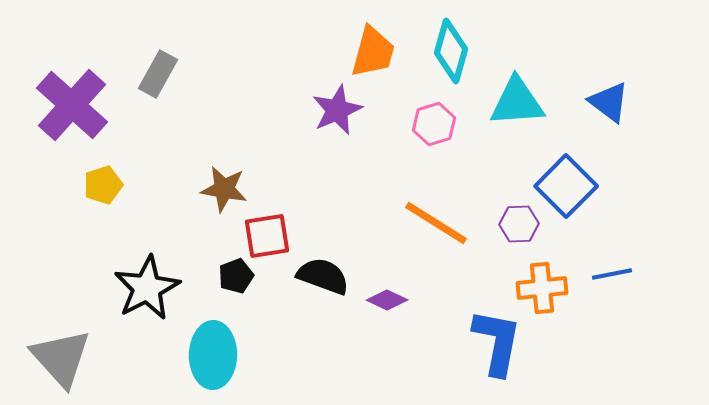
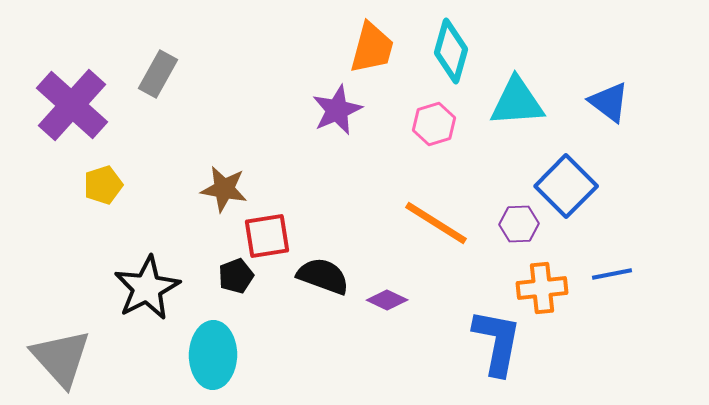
orange trapezoid: moved 1 px left, 4 px up
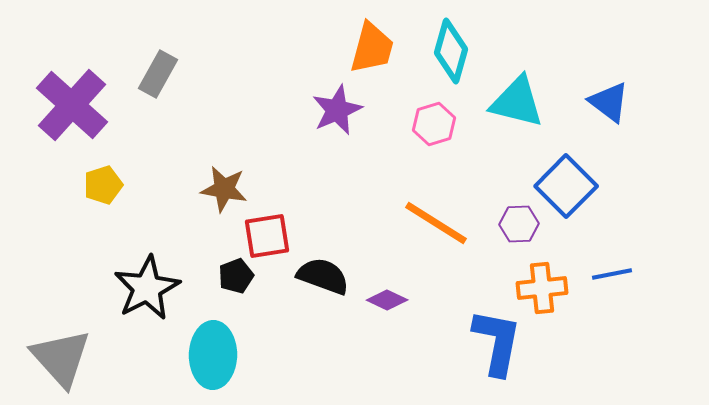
cyan triangle: rotated 18 degrees clockwise
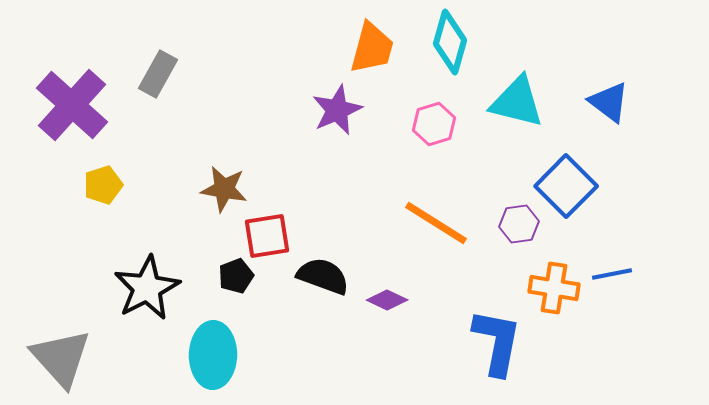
cyan diamond: moved 1 px left, 9 px up
purple hexagon: rotated 6 degrees counterclockwise
orange cross: moved 12 px right; rotated 15 degrees clockwise
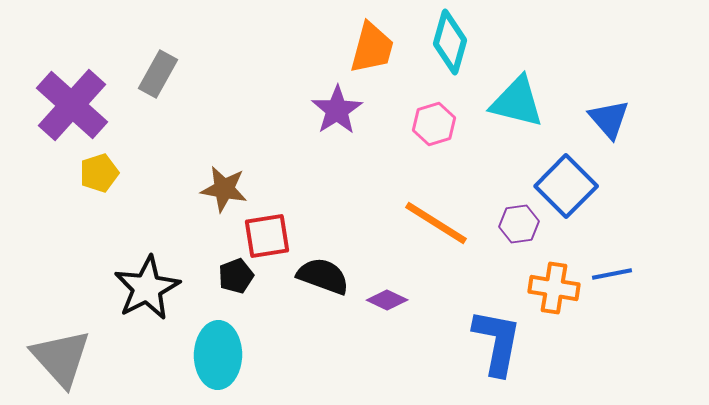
blue triangle: moved 17 px down; rotated 12 degrees clockwise
purple star: rotated 9 degrees counterclockwise
yellow pentagon: moved 4 px left, 12 px up
cyan ellipse: moved 5 px right
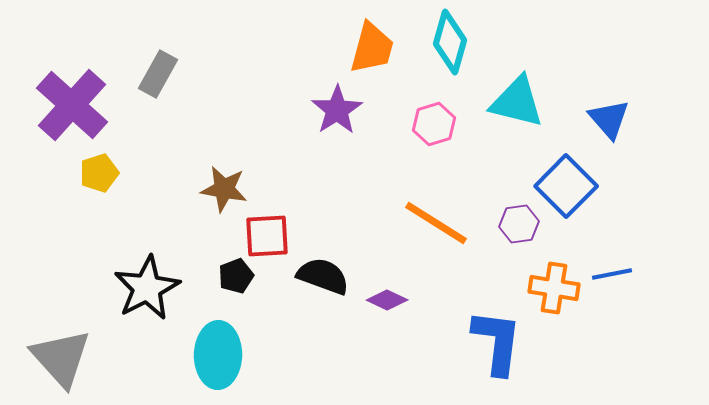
red square: rotated 6 degrees clockwise
blue L-shape: rotated 4 degrees counterclockwise
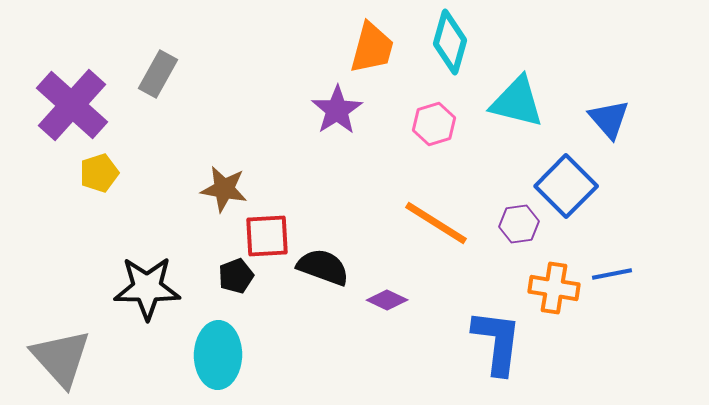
black semicircle: moved 9 px up
black star: rotated 28 degrees clockwise
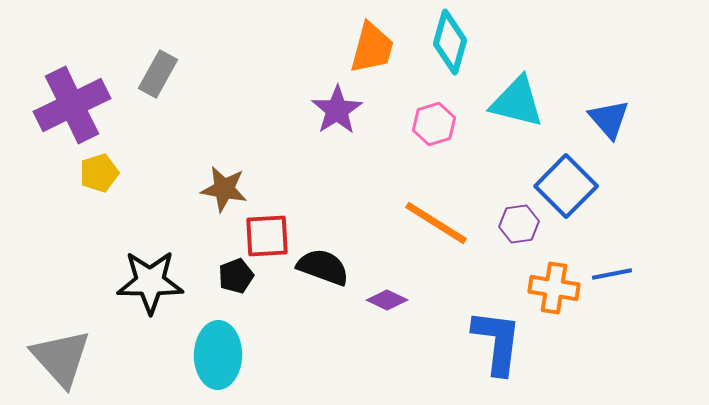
purple cross: rotated 22 degrees clockwise
black star: moved 3 px right, 6 px up
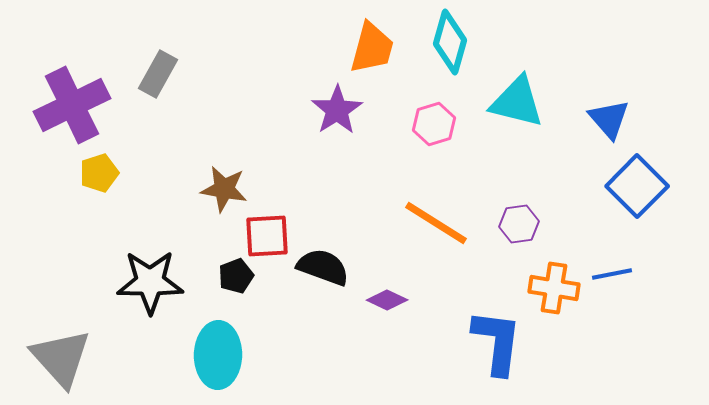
blue square: moved 71 px right
